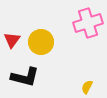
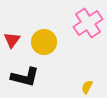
pink cross: rotated 16 degrees counterclockwise
yellow circle: moved 3 px right
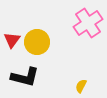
yellow circle: moved 7 px left
yellow semicircle: moved 6 px left, 1 px up
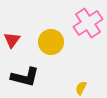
yellow circle: moved 14 px right
yellow semicircle: moved 2 px down
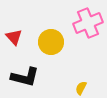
pink cross: rotated 12 degrees clockwise
red triangle: moved 2 px right, 3 px up; rotated 18 degrees counterclockwise
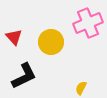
black L-shape: moved 1 px left, 1 px up; rotated 40 degrees counterclockwise
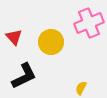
pink cross: moved 1 px right
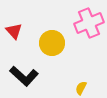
red triangle: moved 6 px up
yellow circle: moved 1 px right, 1 px down
black L-shape: rotated 68 degrees clockwise
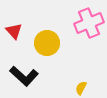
yellow circle: moved 5 px left
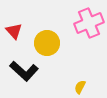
black L-shape: moved 5 px up
yellow semicircle: moved 1 px left, 1 px up
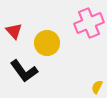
black L-shape: rotated 12 degrees clockwise
yellow semicircle: moved 17 px right
